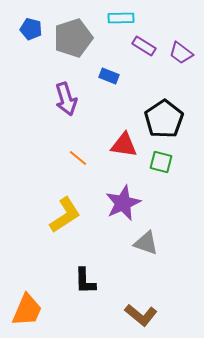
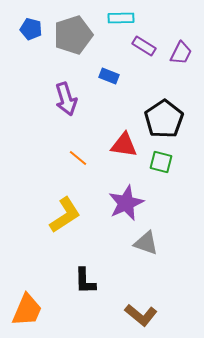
gray pentagon: moved 3 px up
purple trapezoid: rotated 100 degrees counterclockwise
purple star: moved 3 px right
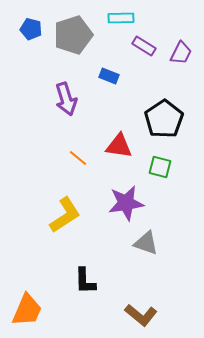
red triangle: moved 5 px left, 1 px down
green square: moved 1 px left, 5 px down
purple star: rotated 15 degrees clockwise
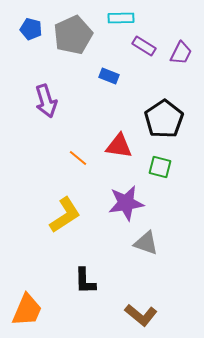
gray pentagon: rotated 6 degrees counterclockwise
purple arrow: moved 20 px left, 2 px down
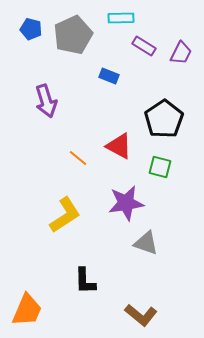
red triangle: rotated 20 degrees clockwise
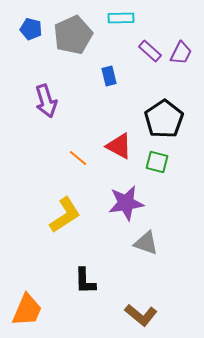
purple rectangle: moved 6 px right, 5 px down; rotated 10 degrees clockwise
blue rectangle: rotated 54 degrees clockwise
green square: moved 3 px left, 5 px up
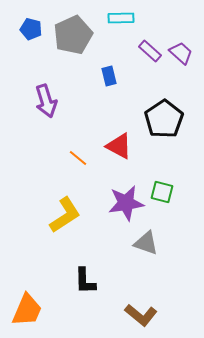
purple trapezoid: rotated 75 degrees counterclockwise
green square: moved 5 px right, 30 px down
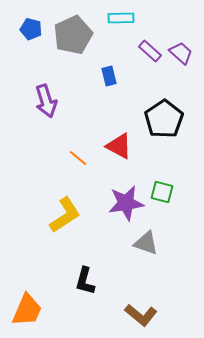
black L-shape: rotated 16 degrees clockwise
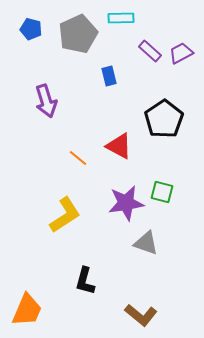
gray pentagon: moved 5 px right, 1 px up
purple trapezoid: rotated 70 degrees counterclockwise
